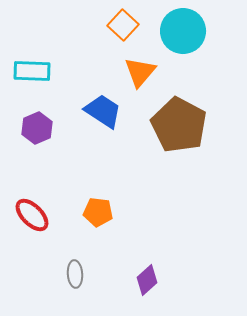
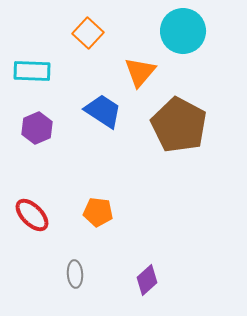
orange square: moved 35 px left, 8 px down
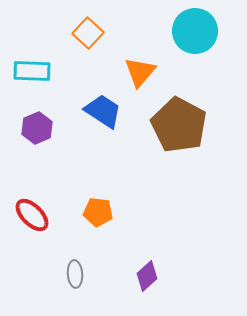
cyan circle: moved 12 px right
purple diamond: moved 4 px up
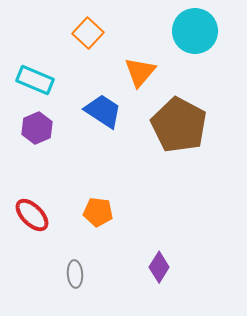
cyan rectangle: moved 3 px right, 9 px down; rotated 21 degrees clockwise
purple diamond: moved 12 px right, 9 px up; rotated 16 degrees counterclockwise
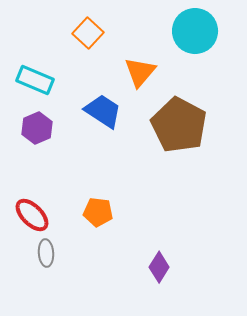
gray ellipse: moved 29 px left, 21 px up
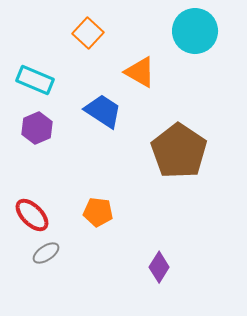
orange triangle: rotated 40 degrees counterclockwise
brown pentagon: moved 26 px down; rotated 6 degrees clockwise
gray ellipse: rotated 60 degrees clockwise
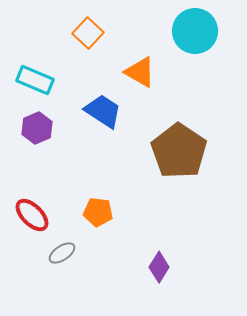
gray ellipse: moved 16 px right
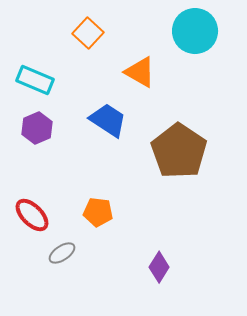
blue trapezoid: moved 5 px right, 9 px down
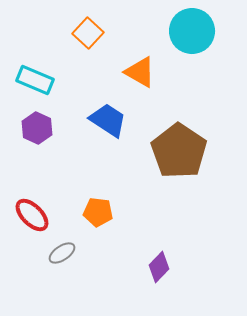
cyan circle: moved 3 px left
purple hexagon: rotated 12 degrees counterclockwise
purple diamond: rotated 12 degrees clockwise
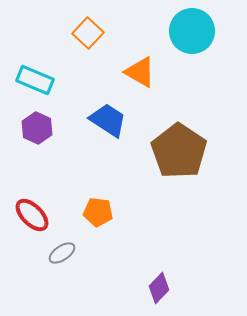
purple diamond: moved 21 px down
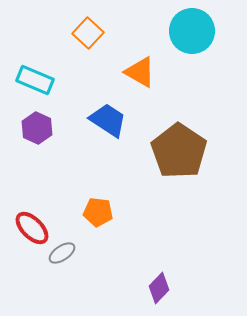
red ellipse: moved 13 px down
